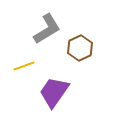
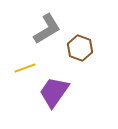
brown hexagon: rotated 15 degrees counterclockwise
yellow line: moved 1 px right, 2 px down
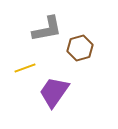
gray L-shape: rotated 20 degrees clockwise
brown hexagon: rotated 25 degrees clockwise
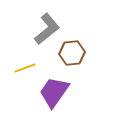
gray L-shape: rotated 28 degrees counterclockwise
brown hexagon: moved 8 px left, 5 px down; rotated 10 degrees clockwise
